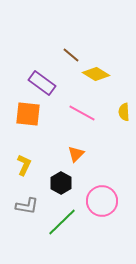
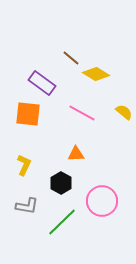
brown line: moved 3 px down
yellow semicircle: rotated 132 degrees clockwise
orange triangle: rotated 42 degrees clockwise
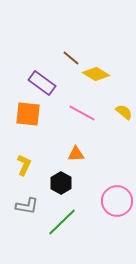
pink circle: moved 15 px right
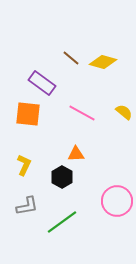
yellow diamond: moved 7 px right, 12 px up; rotated 16 degrees counterclockwise
black hexagon: moved 1 px right, 6 px up
gray L-shape: rotated 20 degrees counterclockwise
green line: rotated 8 degrees clockwise
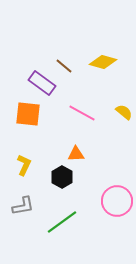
brown line: moved 7 px left, 8 px down
gray L-shape: moved 4 px left
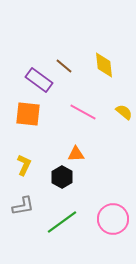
yellow diamond: moved 1 px right, 3 px down; rotated 68 degrees clockwise
purple rectangle: moved 3 px left, 3 px up
pink line: moved 1 px right, 1 px up
pink circle: moved 4 px left, 18 px down
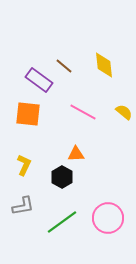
pink circle: moved 5 px left, 1 px up
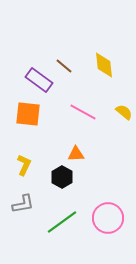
gray L-shape: moved 2 px up
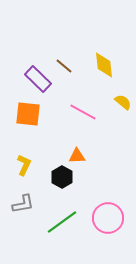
purple rectangle: moved 1 px left, 1 px up; rotated 8 degrees clockwise
yellow semicircle: moved 1 px left, 10 px up
orange triangle: moved 1 px right, 2 px down
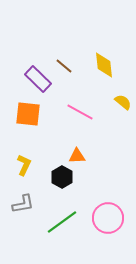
pink line: moved 3 px left
